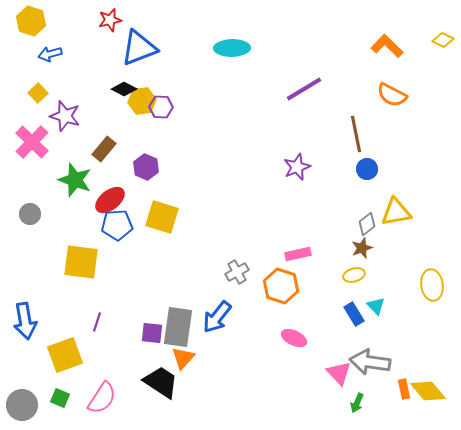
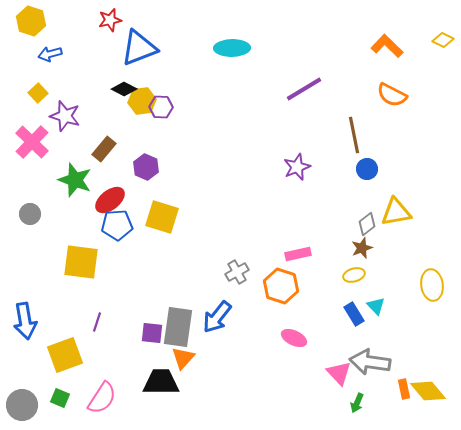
brown line at (356, 134): moved 2 px left, 1 px down
black trapezoid at (161, 382): rotated 33 degrees counterclockwise
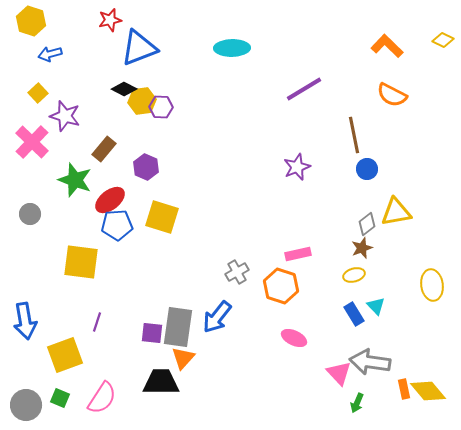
gray circle at (22, 405): moved 4 px right
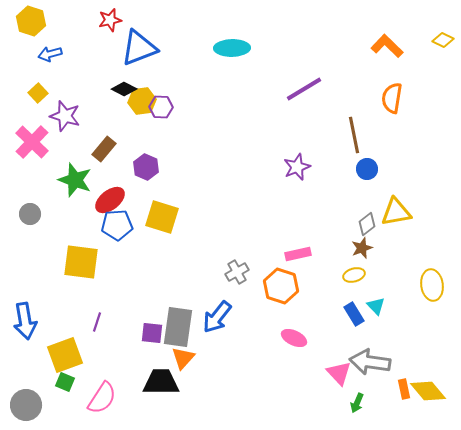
orange semicircle at (392, 95): moved 3 px down; rotated 72 degrees clockwise
green square at (60, 398): moved 5 px right, 16 px up
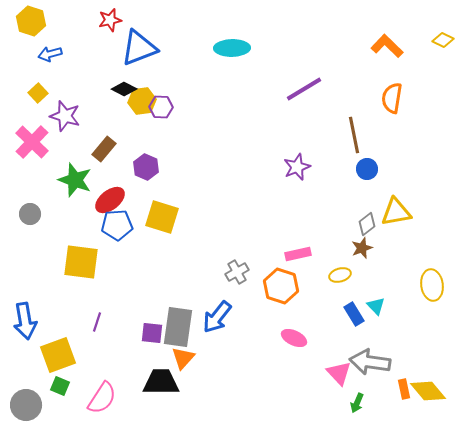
yellow ellipse at (354, 275): moved 14 px left
yellow square at (65, 355): moved 7 px left
green square at (65, 382): moved 5 px left, 4 px down
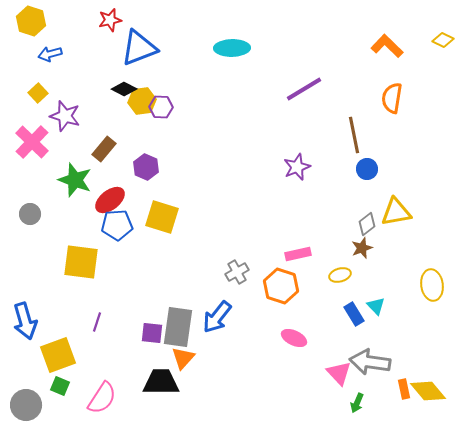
blue arrow at (25, 321): rotated 6 degrees counterclockwise
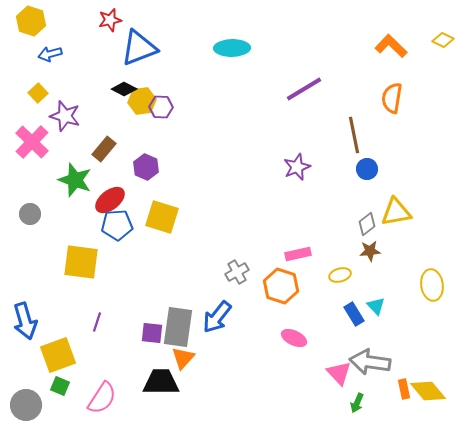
orange L-shape at (387, 46): moved 4 px right
brown star at (362, 248): moved 8 px right, 3 px down; rotated 15 degrees clockwise
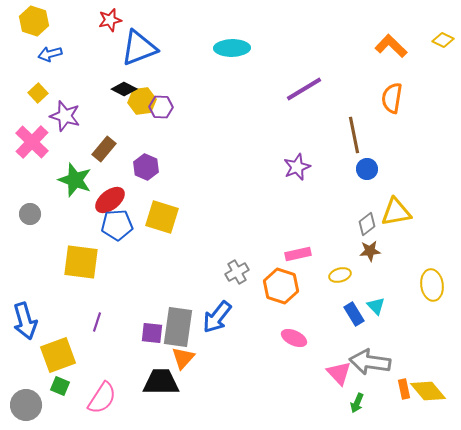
yellow hexagon at (31, 21): moved 3 px right
